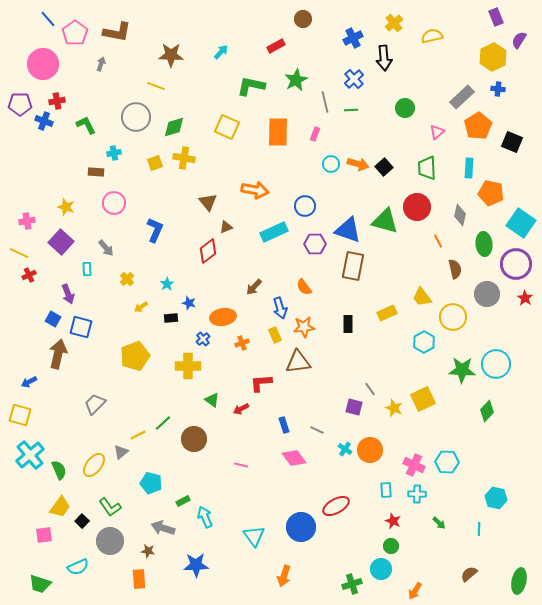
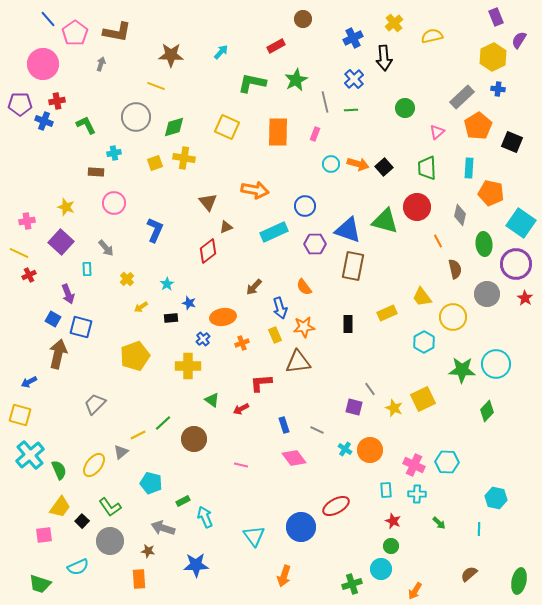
green L-shape at (251, 86): moved 1 px right, 3 px up
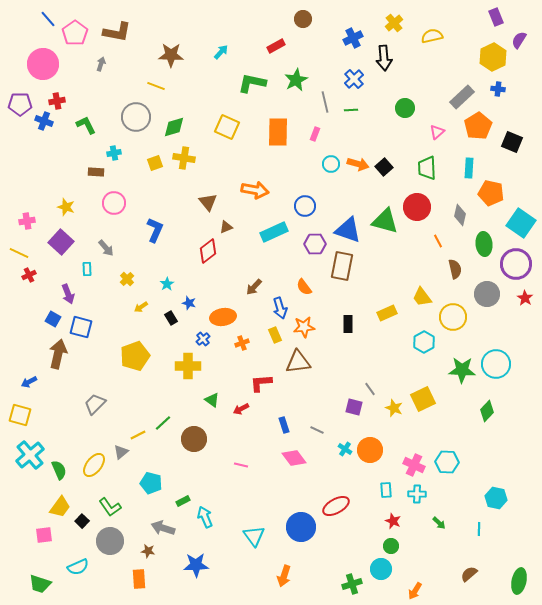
brown rectangle at (353, 266): moved 11 px left
black rectangle at (171, 318): rotated 64 degrees clockwise
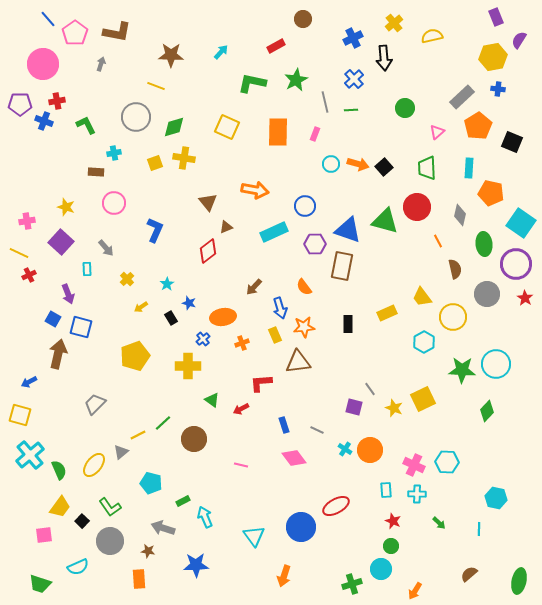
yellow hexagon at (493, 57): rotated 16 degrees clockwise
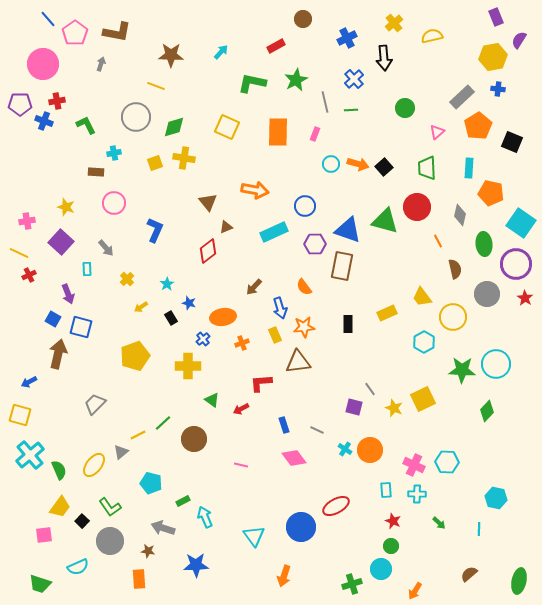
blue cross at (353, 38): moved 6 px left
